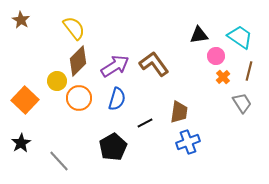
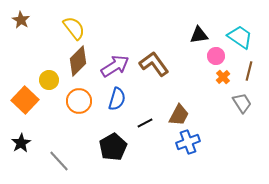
yellow circle: moved 8 px left, 1 px up
orange circle: moved 3 px down
brown trapezoid: moved 3 px down; rotated 20 degrees clockwise
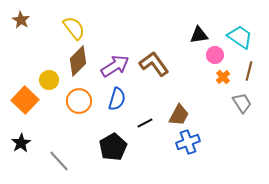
pink circle: moved 1 px left, 1 px up
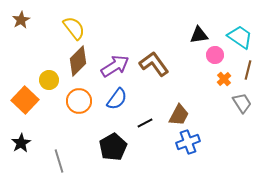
brown star: rotated 12 degrees clockwise
brown line: moved 1 px left, 1 px up
orange cross: moved 1 px right, 2 px down
blue semicircle: rotated 20 degrees clockwise
gray line: rotated 25 degrees clockwise
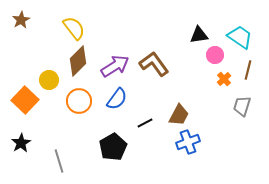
gray trapezoid: moved 3 px down; rotated 130 degrees counterclockwise
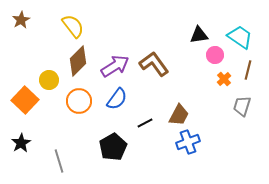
yellow semicircle: moved 1 px left, 2 px up
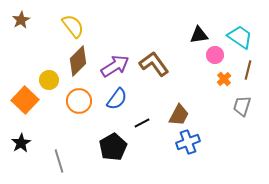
black line: moved 3 px left
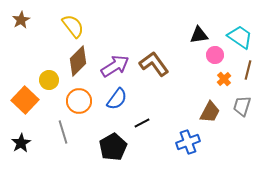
brown trapezoid: moved 31 px right, 3 px up
gray line: moved 4 px right, 29 px up
